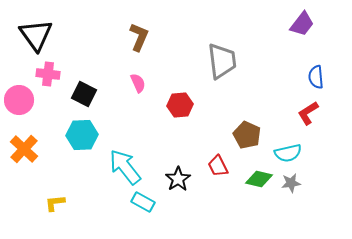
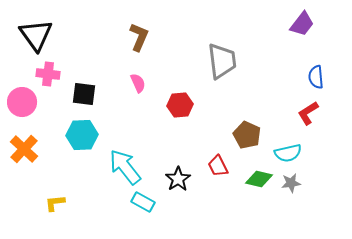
black square: rotated 20 degrees counterclockwise
pink circle: moved 3 px right, 2 px down
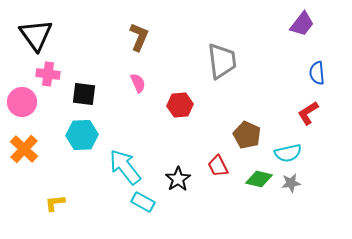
blue semicircle: moved 1 px right, 4 px up
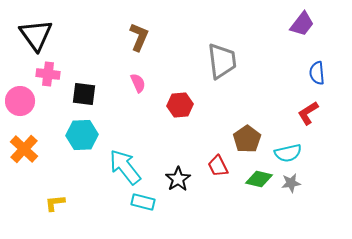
pink circle: moved 2 px left, 1 px up
brown pentagon: moved 4 px down; rotated 12 degrees clockwise
cyan rectangle: rotated 15 degrees counterclockwise
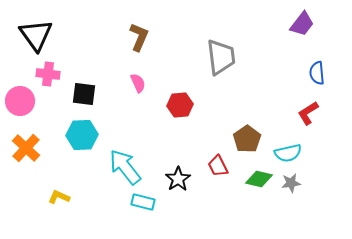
gray trapezoid: moved 1 px left, 4 px up
orange cross: moved 2 px right, 1 px up
yellow L-shape: moved 4 px right, 6 px up; rotated 30 degrees clockwise
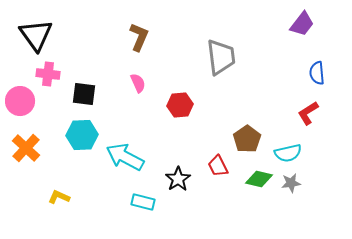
cyan arrow: moved 10 px up; rotated 24 degrees counterclockwise
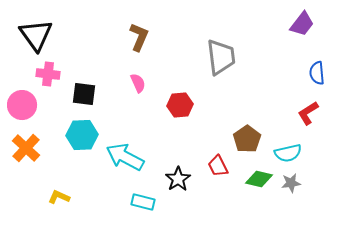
pink circle: moved 2 px right, 4 px down
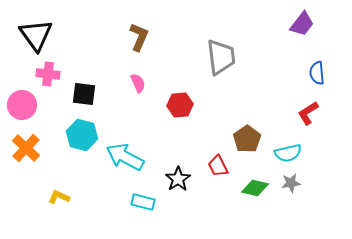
cyan hexagon: rotated 16 degrees clockwise
green diamond: moved 4 px left, 9 px down
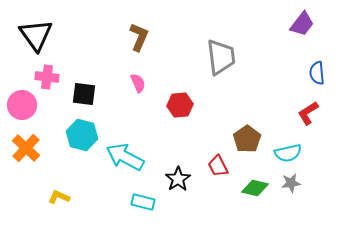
pink cross: moved 1 px left, 3 px down
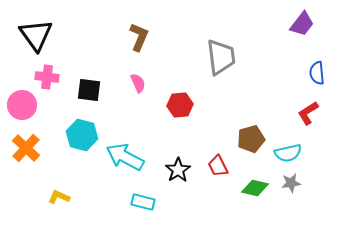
black square: moved 5 px right, 4 px up
brown pentagon: moved 4 px right; rotated 20 degrees clockwise
black star: moved 9 px up
